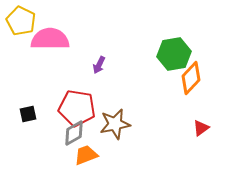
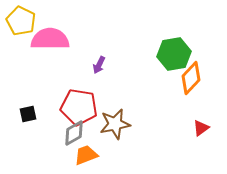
red pentagon: moved 2 px right, 1 px up
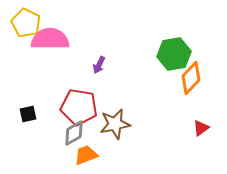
yellow pentagon: moved 5 px right, 2 px down
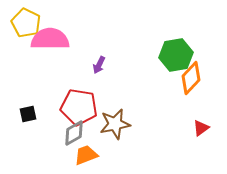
green hexagon: moved 2 px right, 1 px down
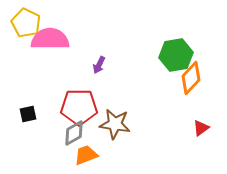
red pentagon: rotated 9 degrees counterclockwise
brown star: rotated 20 degrees clockwise
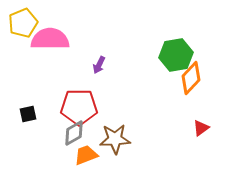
yellow pentagon: moved 3 px left; rotated 24 degrees clockwise
brown star: moved 15 px down; rotated 12 degrees counterclockwise
